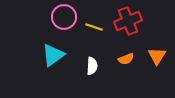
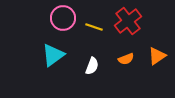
pink circle: moved 1 px left, 1 px down
red cross: rotated 16 degrees counterclockwise
orange triangle: rotated 24 degrees clockwise
white semicircle: rotated 18 degrees clockwise
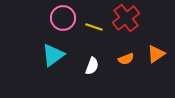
red cross: moved 2 px left, 3 px up
orange triangle: moved 1 px left, 2 px up
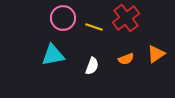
cyan triangle: rotated 25 degrees clockwise
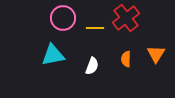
yellow line: moved 1 px right, 1 px down; rotated 18 degrees counterclockwise
orange triangle: rotated 24 degrees counterclockwise
orange semicircle: rotated 112 degrees clockwise
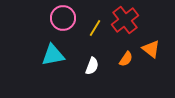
red cross: moved 1 px left, 2 px down
yellow line: rotated 60 degrees counterclockwise
orange triangle: moved 5 px left, 5 px up; rotated 24 degrees counterclockwise
orange semicircle: rotated 147 degrees counterclockwise
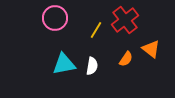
pink circle: moved 8 px left
yellow line: moved 1 px right, 2 px down
cyan triangle: moved 11 px right, 9 px down
white semicircle: rotated 12 degrees counterclockwise
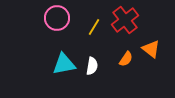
pink circle: moved 2 px right
yellow line: moved 2 px left, 3 px up
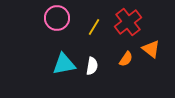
red cross: moved 3 px right, 2 px down
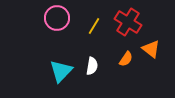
red cross: rotated 20 degrees counterclockwise
yellow line: moved 1 px up
cyan triangle: moved 3 px left, 7 px down; rotated 35 degrees counterclockwise
